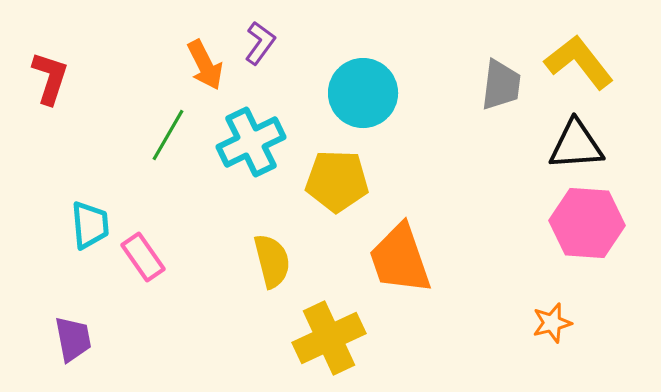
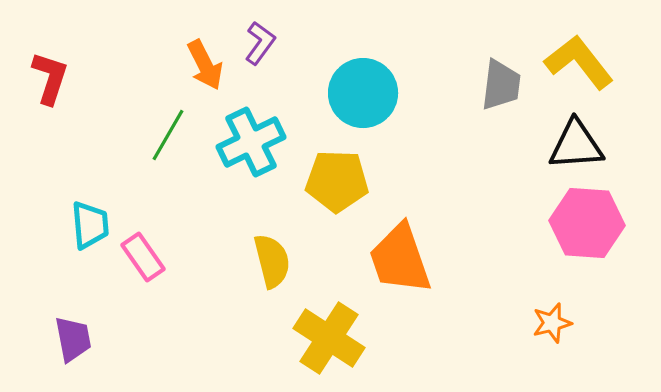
yellow cross: rotated 32 degrees counterclockwise
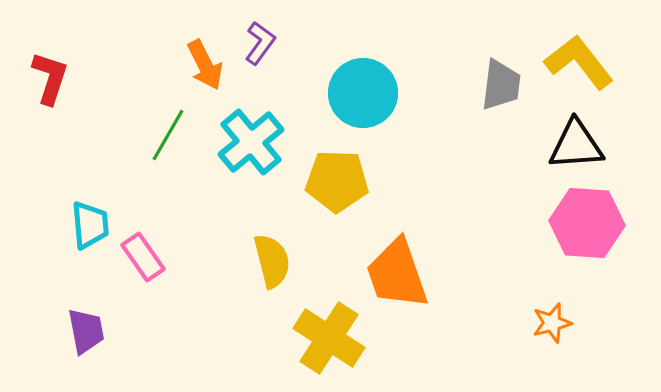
cyan cross: rotated 14 degrees counterclockwise
orange trapezoid: moved 3 px left, 15 px down
purple trapezoid: moved 13 px right, 8 px up
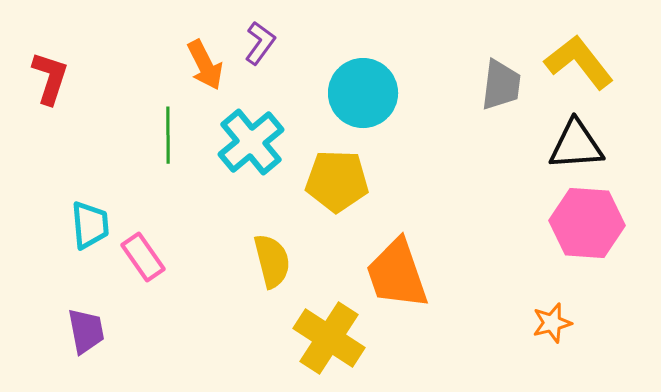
green line: rotated 30 degrees counterclockwise
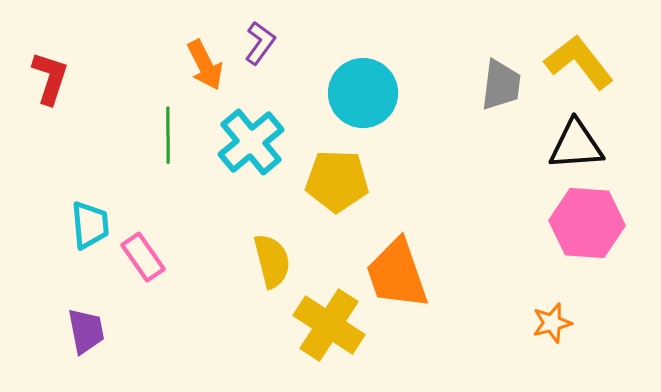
yellow cross: moved 13 px up
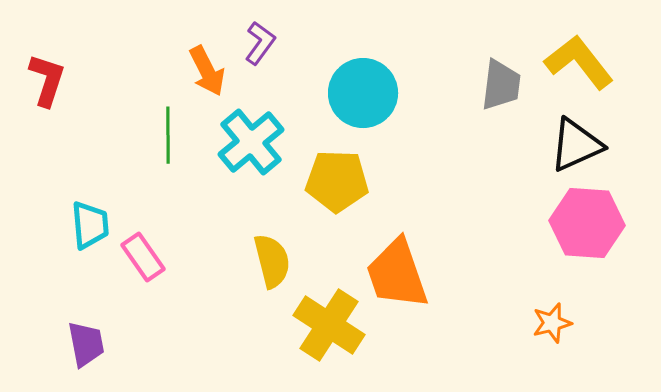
orange arrow: moved 2 px right, 6 px down
red L-shape: moved 3 px left, 2 px down
black triangle: rotated 20 degrees counterclockwise
purple trapezoid: moved 13 px down
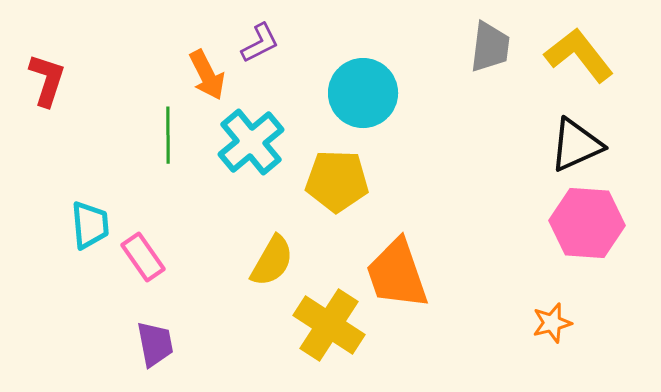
purple L-shape: rotated 27 degrees clockwise
yellow L-shape: moved 7 px up
orange arrow: moved 4 px down
gray trapezoid: moved 11 px left, 38 px up
yellow semicircle: rotated 44 degrees clockwise
purple trapezoid: moved 69 px right
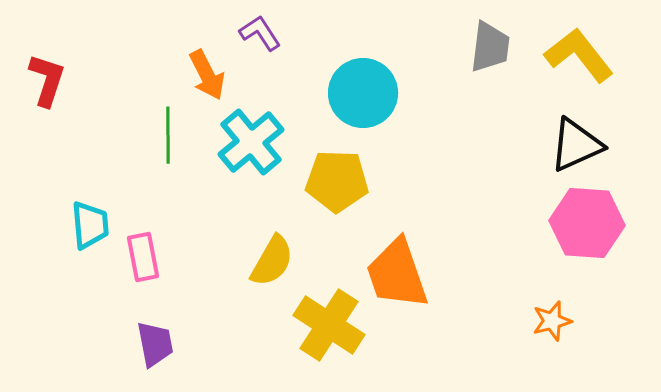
purple L-shape: moved 10 px up; rotated 96 degrees counterclockwise
pink rectangle: rotated 24 degrees clockwise
orange star: moved 2 px up
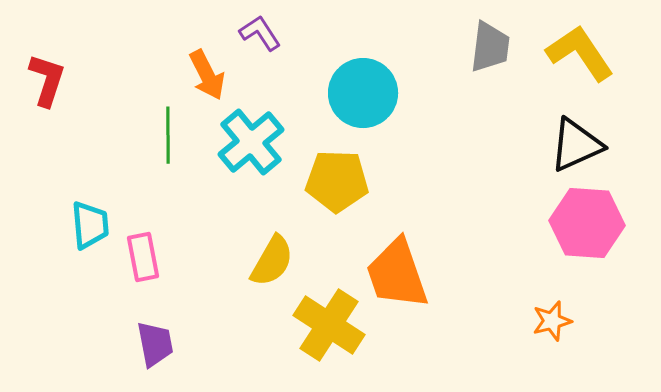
yellow L-shape: moved 1 px right, 2 px up; rotated 4 degrees clockwise
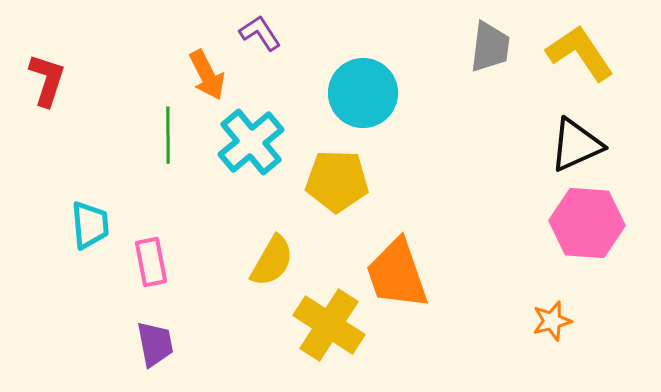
pink rectangle: moved 8 px right, 5 px down
